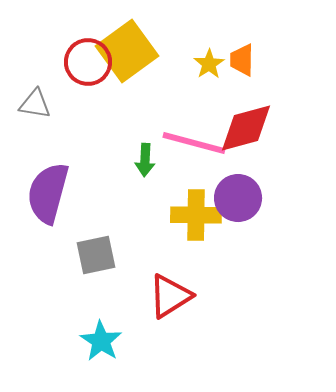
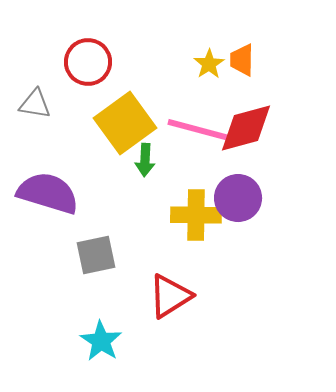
yellow square: moved 2 px left, 72 px down
pink line: moved 5 px right, 13 px up
purple semicircle: rotated 92 degrees clockwise
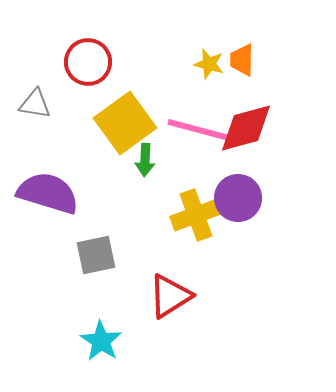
yellow star: rotated 24 degrees counterclockwise
yellow cross: rotated 21 degrees counterclockwise
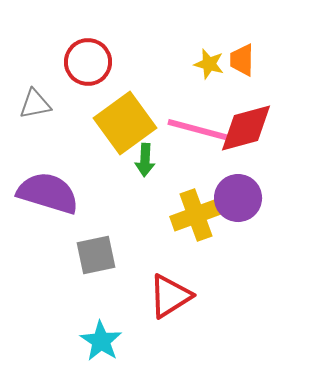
gray triangle: rotated 20 degrees counterclockwise
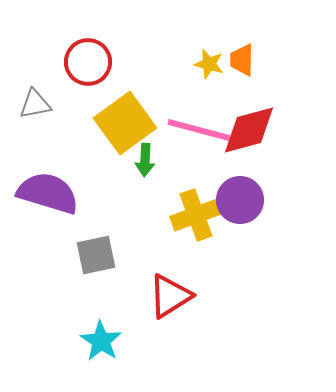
red diamond: moved 3 px right, 2 px down
purple circle: moved 2 px right, 2 px down
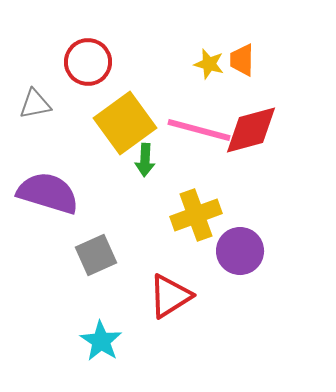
red diamond: moved 2 px right
purple circle: moved 51 px down
gray square: rotated 12 degrees counterclockwise
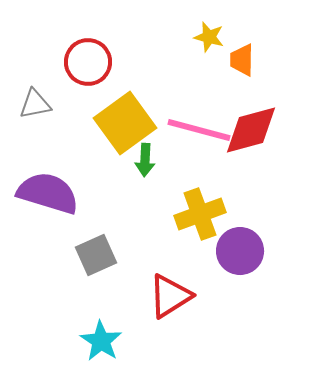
yellow star: moved 27 px up
yellow cross: moved 4 px right, 1 px up
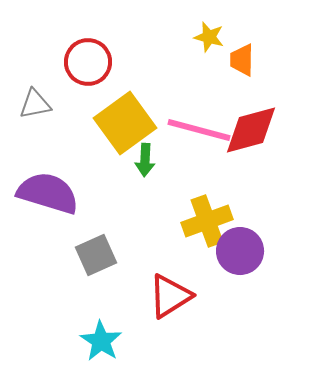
yellow cross: moved 7 px right, 7 px down
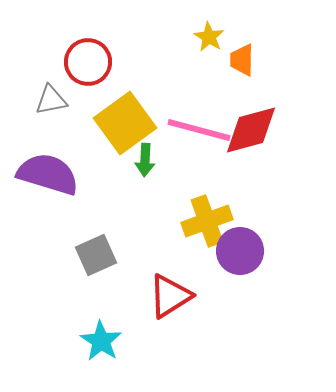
yellow star: rotated 16 degrees clockwise
gray triangle: moved 16 px right, 4 px up
purple semicircle: moved 19 px up
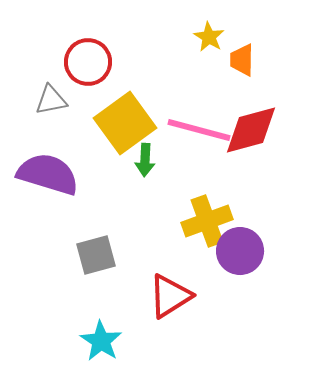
gray square: rotated 9 degrees clockwise
